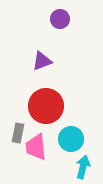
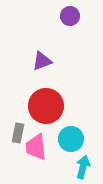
purple circle: moved 10 px right, 3 px up
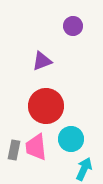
purple circle: moved 3 px right, 10 px down
gray rectangle: moved 4 px left, 17 px down
cyan arrow: moved 1 px right, 2 px down; rotated 10 degrees clockwise
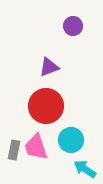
purple triangle: moved 7 px right, 6 px down
cyan circle: moved 1 px down
pink trapezoid: rotated 12 degrees counterclockwise
cyan arrow: moved 1 px right; rotated 80 degrees counterclockwise
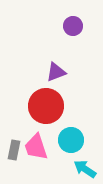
purple triangle: moved 7 px right, 5 px down
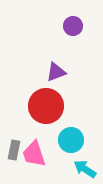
pink trapezoid: moved 2 px left, 7 px down
